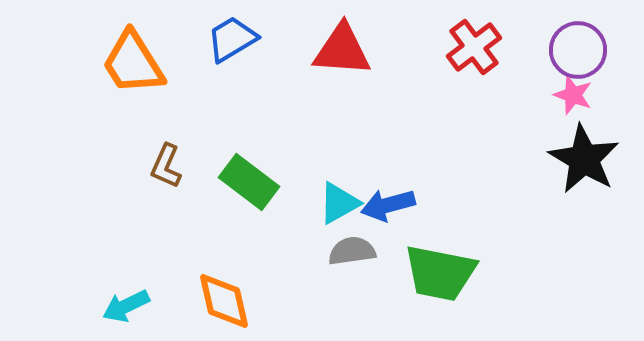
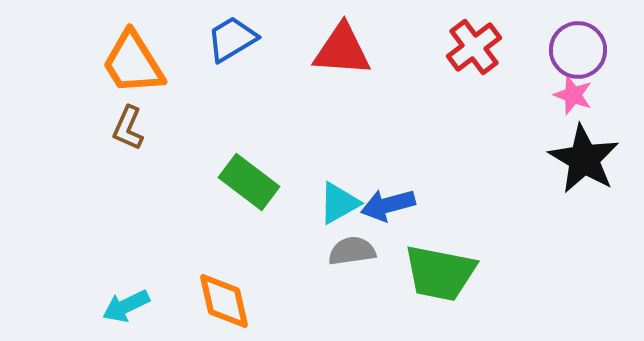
brown L-shape: moved 38 px left, 38 px up
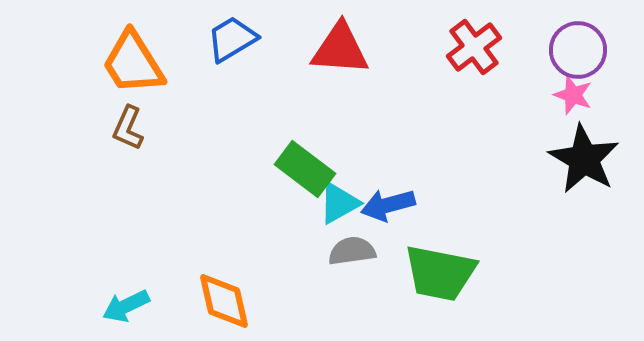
red triangle: moved 2 px left, 1 px up
green rectangle: moved 56 px right, 13 px up
